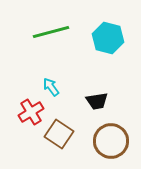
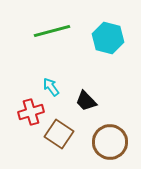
green line: moved 1 px right, 1 px up
black trapezoid: moved 11 px left; rotated 55 degrees clockwise
red cross: rotated 15 degrees clockwise
brown circle: moved 1 px left, 1 px down
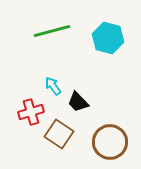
cyan arrow: moved 2 px right, 1 px up
black trapezoid: moved 8 px left, 1 px down
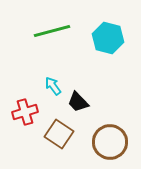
red cross: moved 6 px left
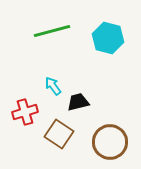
black trapezoid: rotated 120 degrees clockwise
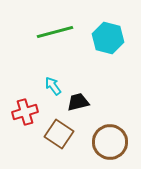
green line: moved 3 px right, 1 px down
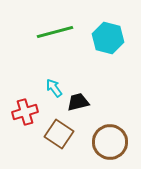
cyan arrow: moved 1 px right, 2 px down
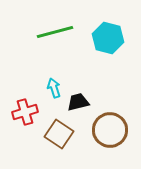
cyan arrow: rotated 18 degrees clockwise
brown circle: moved 12 px up
